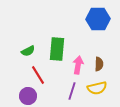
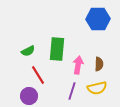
purple circle: moved 1 px right
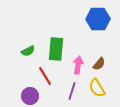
green rectangle: moved 1 px left
brown semicircle: rotated 40 degrees clockwise
red line: moved 7 px right, 1 px down
yellow semicircle: rotated 72 degrees clockwise
purple circle: moved 1 px right
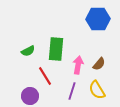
yellow semicircle: moved 2 px down
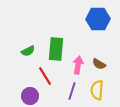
brown semicircle: rotated 80 degrees clockwise
yellow semicircle: rotated 36 degrees clockwise
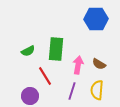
blue hexagon: moved 2 px left
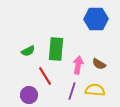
yellow semicircle: moved 2 px left; rotated 90 degrees clockwise
purple circle: moved 1 px left, 1 px up
